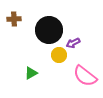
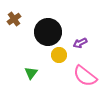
brown cross: rotated 32 degrees counterclockwise
black circle: moved 1 px left, 2 px down
purple arrow: moved 7 px right
green triangle: rotated 24 degrees counterclockwise
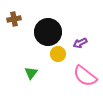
brown cross: rotated 24 degrees clockwise
yellow circle: moved 1 px left, 1 px up
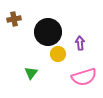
purple arrow: rotated 112 degrees clockwise
pink semicircle: moved 1 px left, 1 px down; rotated 55 degrees counterclockwise
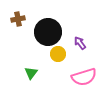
brown cross: moved 4 px right
purple arrow: rotated 32 degrees counterclockwise
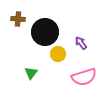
brown cross: rotated 16 degrees clockwise
black circle: moved 3 px left
purple arrow: moved 1 px right
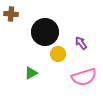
brown cross: moved 7 px left, 5 px up
green triangle: rotated 24 degrees clockwise
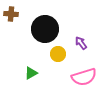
black circle: moved 3 px up
